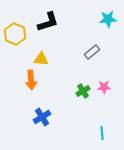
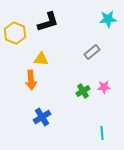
yellow hexagon: moved 1 px up
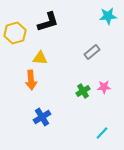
cyan star: moved 3 px up
yellow hexagon: rotated 20 degrees clockwise
yellow triangle: moved 1 px left, 1 px up
cyan line: rotated 48 degrees clockwise
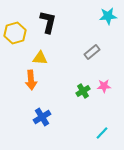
black L-shape: rotated 60 degrees counterclockwise
pink star: moved 1 px up
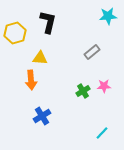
blue cross: moved 1 px up
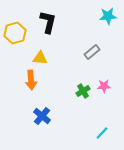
blue cross: rotated 18 degrees counterclockwise
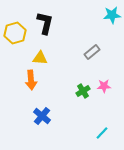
cyan star: moved 4 px right, 1 px up
black L-shape: moved 3 px left, 1 px down
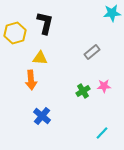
cyan star: moved 2 px up
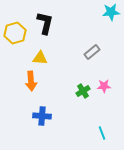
cyan star: moved 1 px left, 1 px up
orange arrow: moved 1 px down
blue cross: rotated 36 degrees counterclockwise
cyan line: rotated 64 degrees counterclockwise
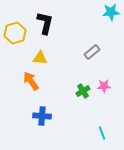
orange arrow: rotated 150 degrees clockwise
